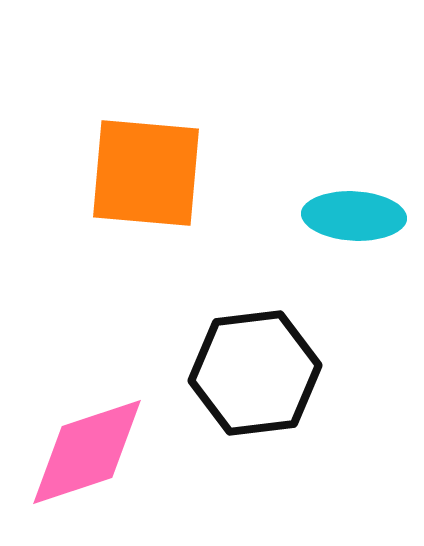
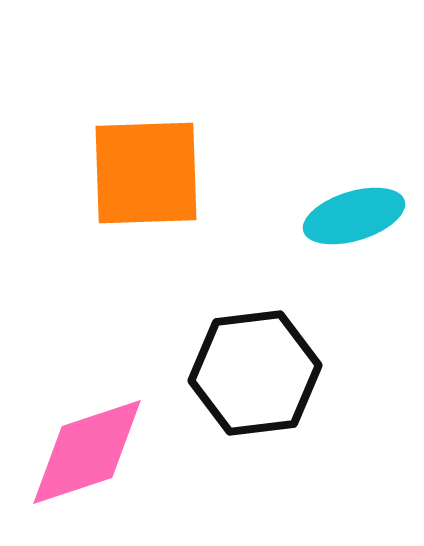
orange square: rotated 7 degrees counterclockwise
cyan ellipse: rotated 20 degrees counterclockwise
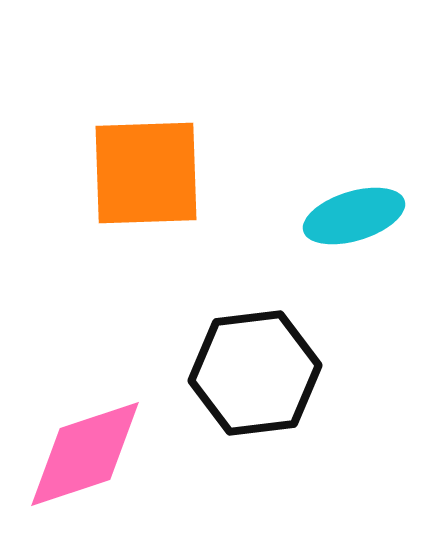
pink diamond: moved 2 px left, 2 px down
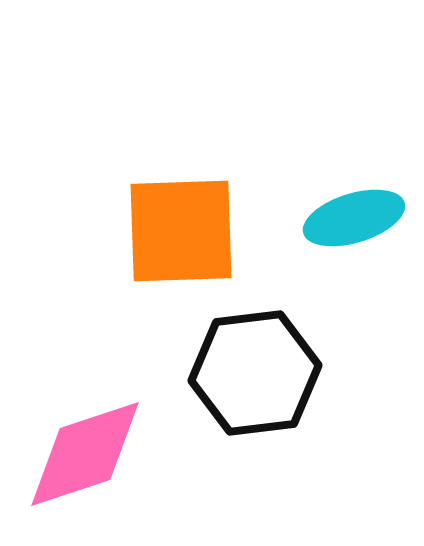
orange square: moved 35 px right, 58 px down
cyan ellipse: moved 2 px down
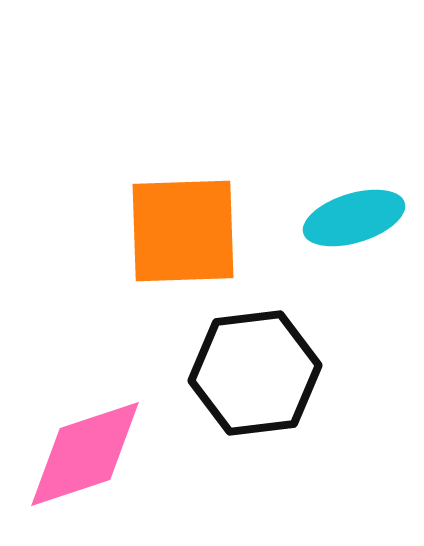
orange square: moved 2 px right
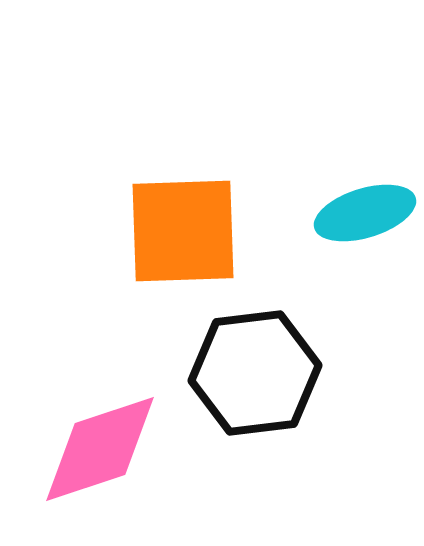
cyan ellipse: moved 11 px right, 5 px up
pink diamond: moved 15 px right, 5 px up
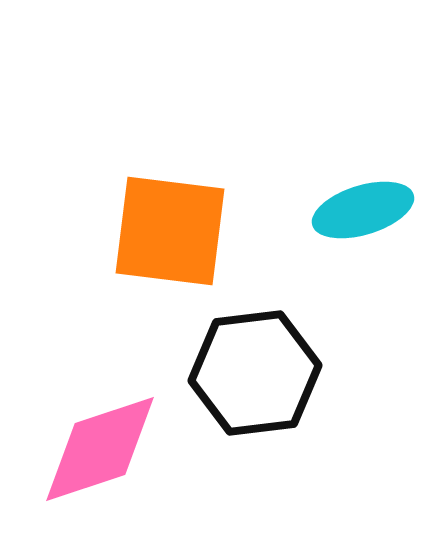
cyan ellipse: moved 2 px left, 3 px up
orange square: moved 13 px left; rotated 9 degrees clockwise
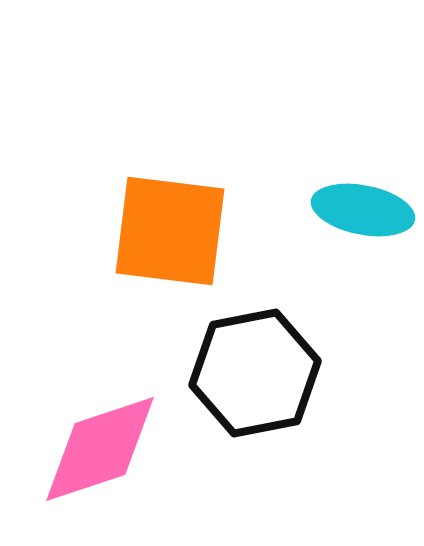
cyan ellipse: rotated 28 degrees clockwise
black hexagon: rotated 4 degrees counterclockwise
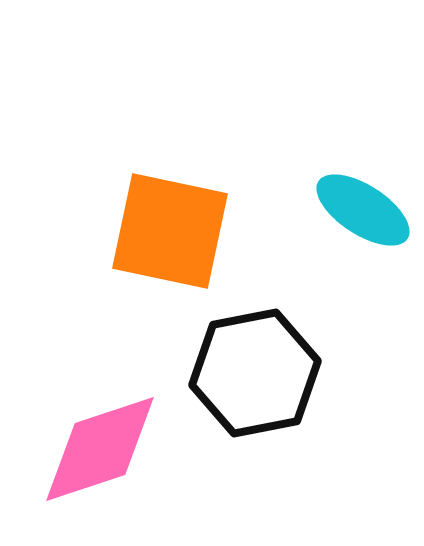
cyan ellipse: rotated 22 degrees clockwise
orange square: rotated 5 degrees clockwise
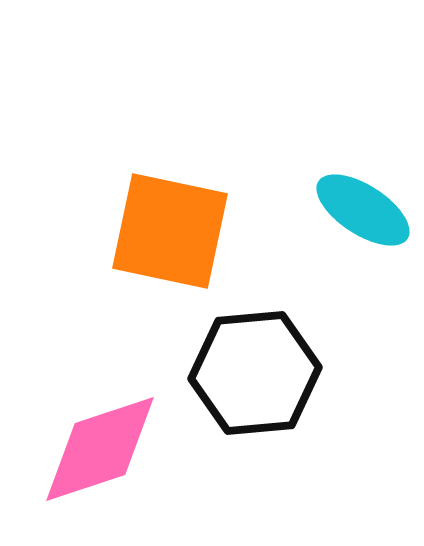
black hexagon: rotated 6 degrees clockwise
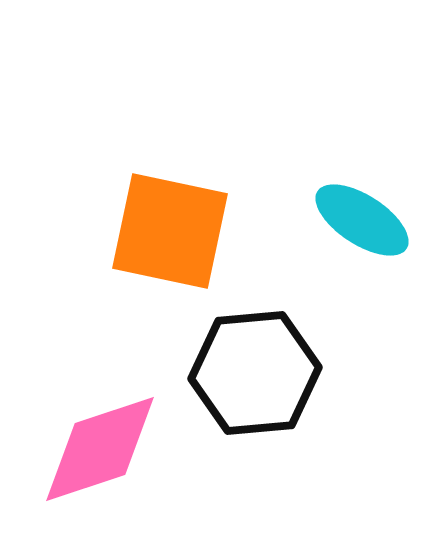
cyan ellipse: moved 1 px left, 10 px down
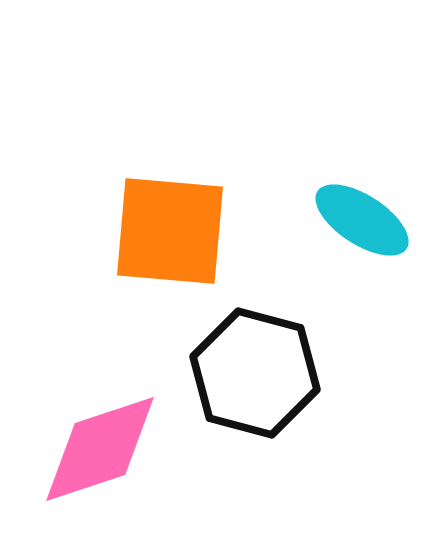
orange square: rotated 7 degrees counterclockwise
black hexagon: rotated 20 degrees clockwise
